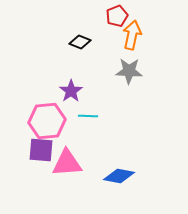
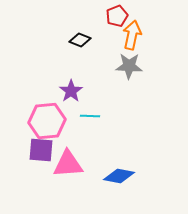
black diamond: moved 2 px up
gray star: moved 5 px up
cyan line: moved 2 px right
pink triangle: moved 1 px right, 1 px down
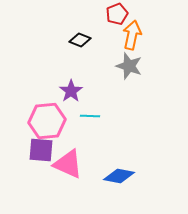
red pentagon: moved 2 px up
gray star: rotated 16 degrees clockwise
pink triangle: rotated 28 degrees clockwise
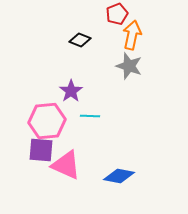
pink triangle: moved 2 px left, 1 px down
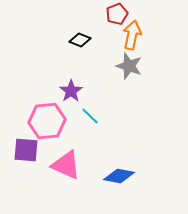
cyan line: rotated 42 degrees clockwise
purple square: moved 15 px left
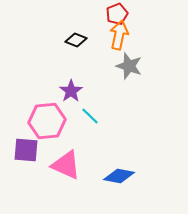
orange arrow: moved 13 px left
black diamond: moved 4 px left
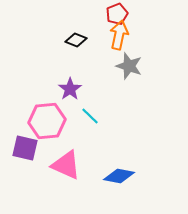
purple star: moved 1 px left, 2 px up
purple square: moved 1 px left, 2 px up; rotated 8 degrees clockwise
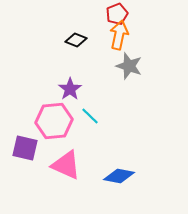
pink hexagon: moved 7 px right
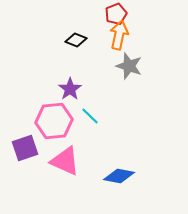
red pentagon: moved 1 px left
purple square: rotated 32 degrees counterclockwise
pink triangle: moved 1 px left, 4 px up
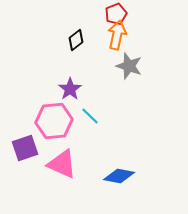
orange arrow: moved 2 px left
black diamond: rotated 60 degrees counterclockwise
pink triangle: moved 3 px left, 3 px down
